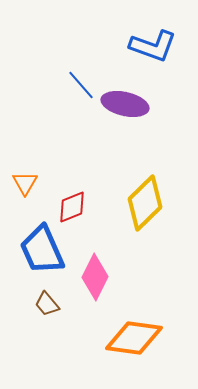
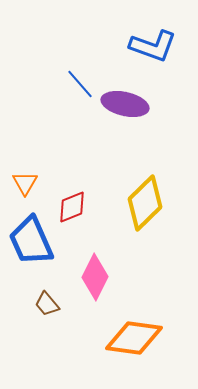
blue line: moved 1 px left, 1 px up
blue trapezoid: moved 11 px left, 9 px up
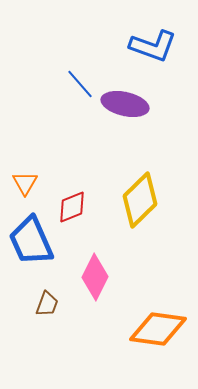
yellow diamond: moved 5 px left, 3 px up
brown trapezoid: rotated 120 degrees counterclockwise
orange diamond: moved 24 px right, 9 px up
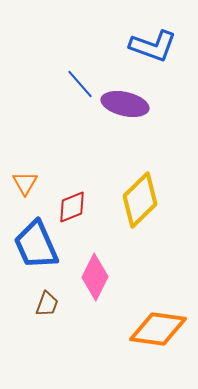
blue trapezoid: moved 5 px right, 4 px down
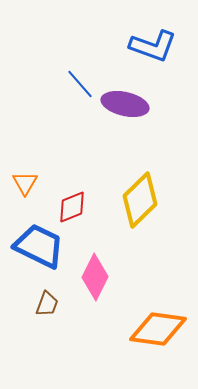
blue trapezoid: moved 3 px right, 1 px down; rotated 140 degrees clockwise
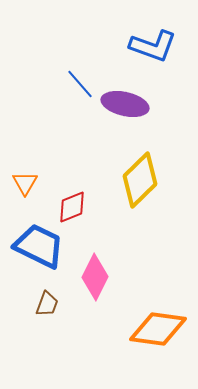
yellow diamond: moved 20 px up
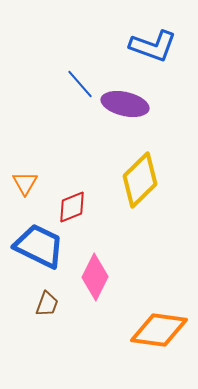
orange diamond: moved 1 px right, 1 px down
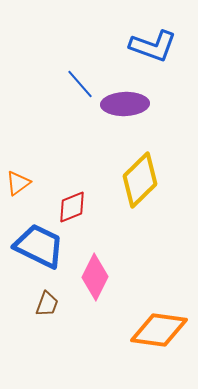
purple ellipse: rotated 15 degrees counterclockwise
orange triangle: moved 7 px left; rotated 24 degrees clockwise
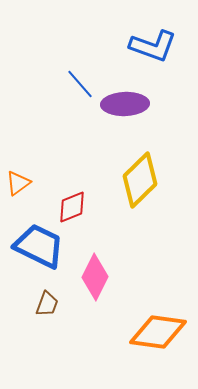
orange diamond: moved 1 px left, 2 px down
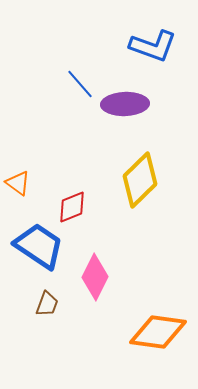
orange triangle: rotated 48 degrees counterclockwise
blue trapezoid: rotated 8 degrees clockwise
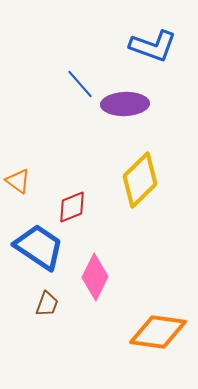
orange triangle: moved 2 px up
blue trapezoid: moved 1 px down
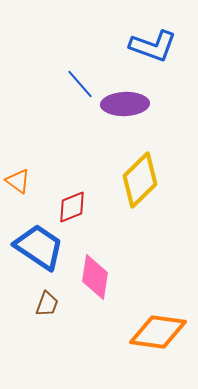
pink diamond: rotated 18 degrees counterclockwise
